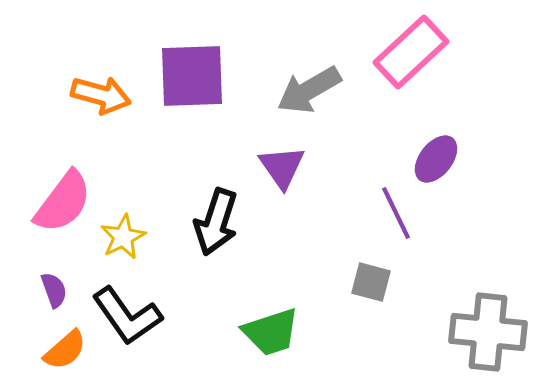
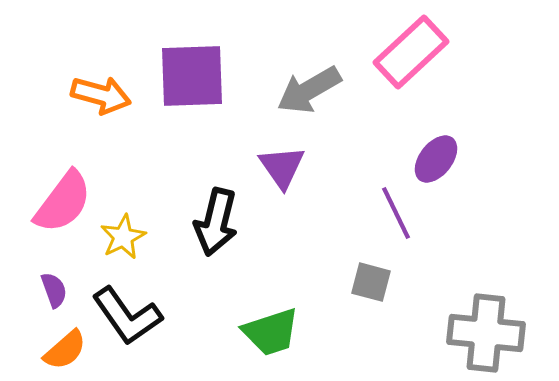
black arrow: rotated 4 degrees counterclockwise
gray cross: moved 2 px left, 1 px down
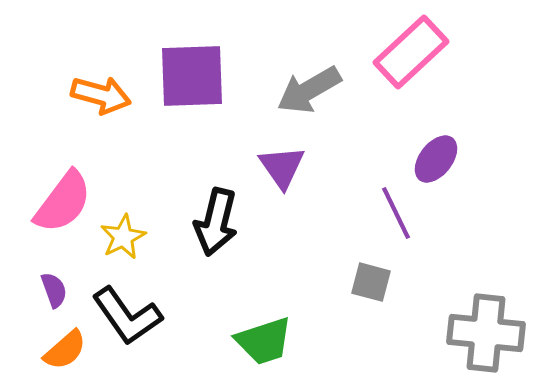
green trapezoid: moved 7 px left, 9 px down
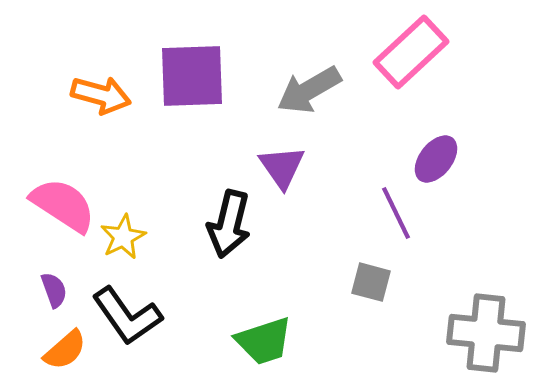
pink semicircle: moved 3 px down; rotated 94 degrees counterclockwise
black arrow: moved 13 px right, 2 px down
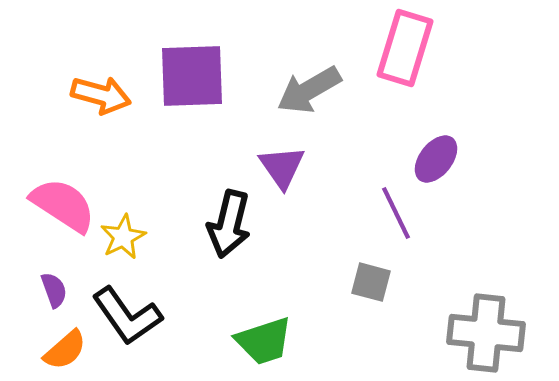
pink rectangle: moved 6 px left, 4 px up; rotated 30 degrees counterclockwise
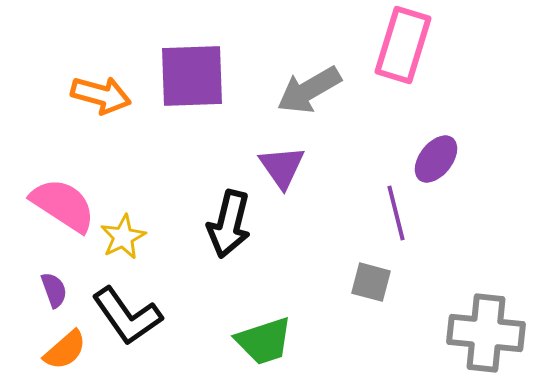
pink rectangle: moved 2 px left, 3 px up
purple line: rotated 12 degrees clockwise
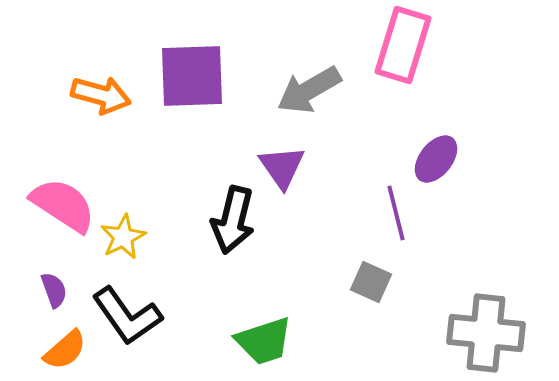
black arrow: moved 4 px right, 4 px up
gray square: rotated 9 degrees clockwise
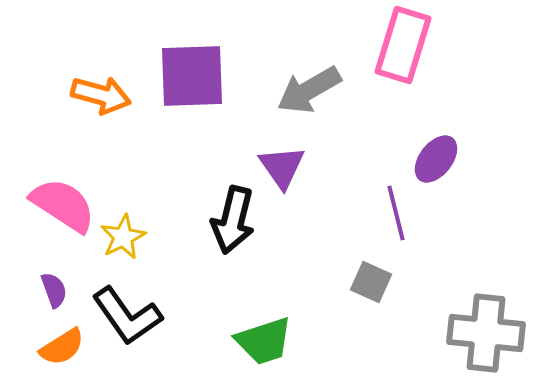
orange semicircle: moved 3 px left, 3 px up; rotated 9 degrees clockwise
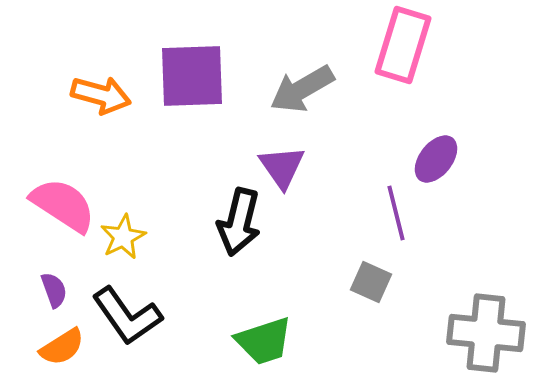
gray arrow: moved 7 px left, 1 px up
black arrow: moved 6 px right, 2 px down
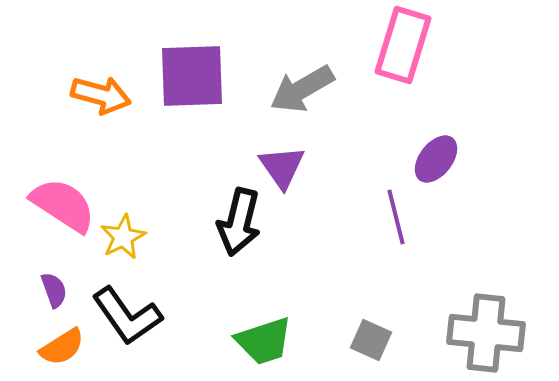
purple line: moved 4 px down
gray square: moved 58 px down
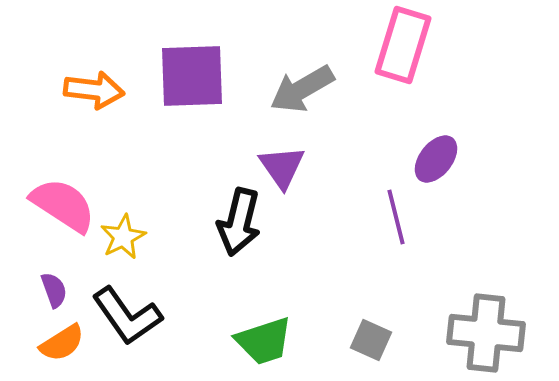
orange arrow: moved 7 px left, 5 px up; rotated 8 degrees counterclockwise
orange semicircle: moved 4 px up
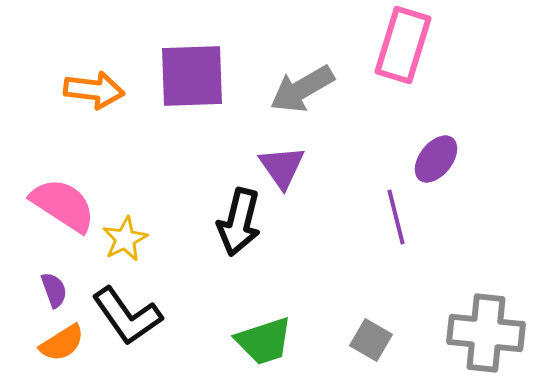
yellow star: moved 2 px right, 2 px down
gray square: rotated 6 degrees clockwise
